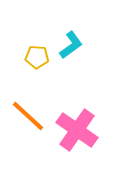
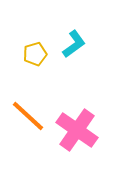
cyan L-shape: moved 3 px right, 1 px up
yellow pentagon: moved 2 px left, 3 px up; rotated 20 degrees counterclockwise
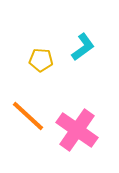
cyan L-shape: moved 9 px right, 3 px down
yellow pentagon: moved 6 px right, 6 px down; rotated 20 degrees clockwise
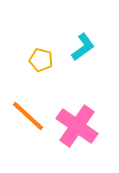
yellow pentagon: rotated 10 degrees clockwise
pink cross: moved 4 px up
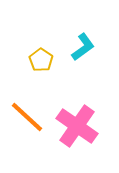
yellow pentagon: rotated 20 degrees clockwise
orange line: moved 1 px left, 1 px down
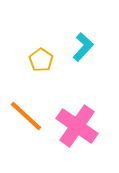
cyan L-shape: rotated 12 degrees counterclockwise
orange line: moved 1 px left, 1 px up
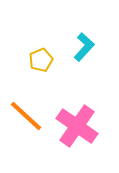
cyan L-shape: moved 1 px right
yellow pentagon: rotated 15 degrees clockwise
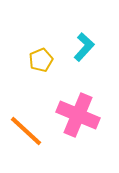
orange line: moved 15 px down
pink cross: moved 1 px right, 11 px up; rotated 12 degrees counterclockwise
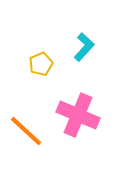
yellow pentagon: moved 4 px down
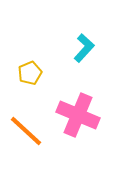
cyan L-shape: moved 1 px down
yellow pentagon: moved 11 px left, 9 px down
